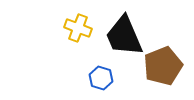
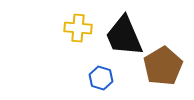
yellow cross: rotated 16 degrees counterclockwise
brown pentagon: rotated 9 degrees counterclockwise
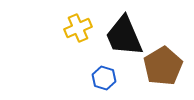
yellow cross: rotated 28 degrees counterclockwise
blue hexagon: moved 3 px right
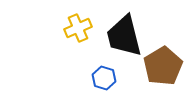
black trapezoid: rotated 9 degrees clockwise
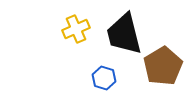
yellow cross: moved 2 px left, 1 px down
black trapezoid: moved 2 px up
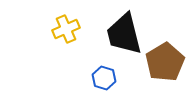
yellow cross: moved 10 px left
brown pentagon: moved 2 px right, 4 px up
